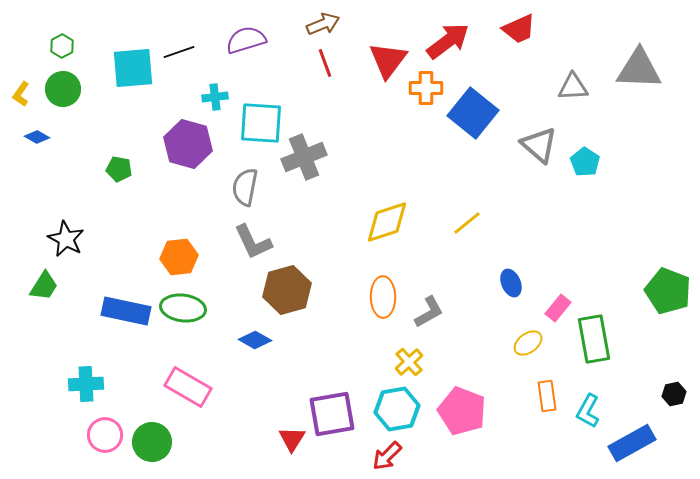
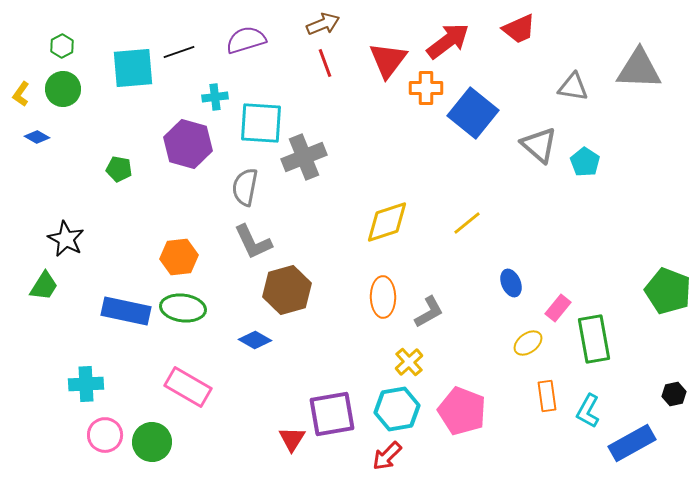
gray triangle at (573, 87): rotated 12 degrees clockwise
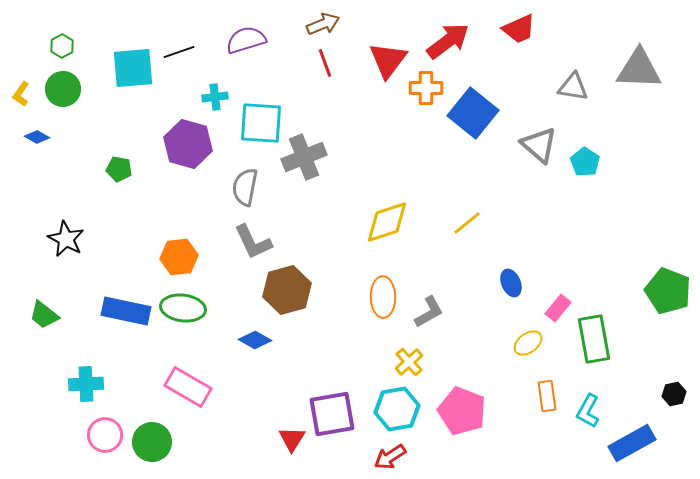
green trapezoid at (44, 286): moved 29 px down; rotated 96 degrees clockwise
red arrow at (387, 456): moved 3 px right, 1 px down; rotated 12 degrees clockwise
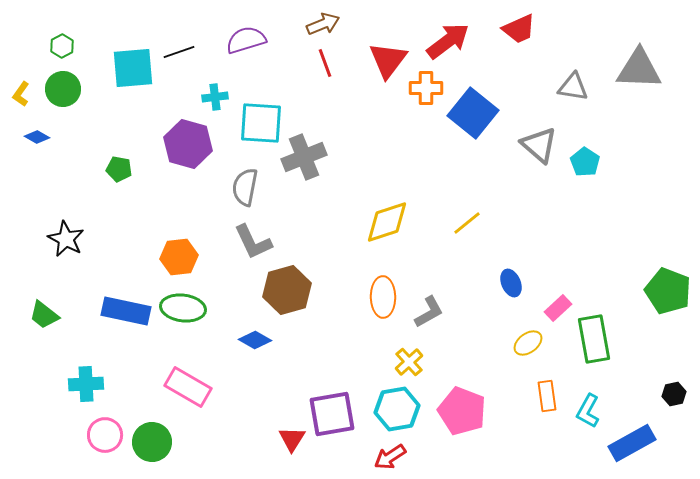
pink rectangle at (558, 308): rotated 8 degrees clockwise
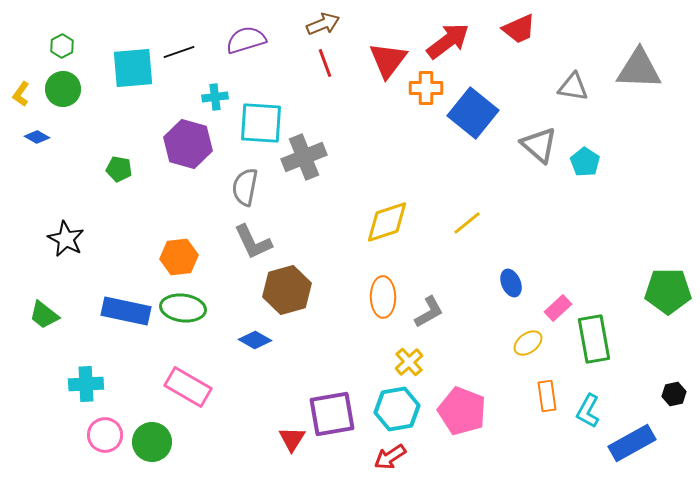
green pentagon at (668, 291): rotated 21 degrees counterclockwise
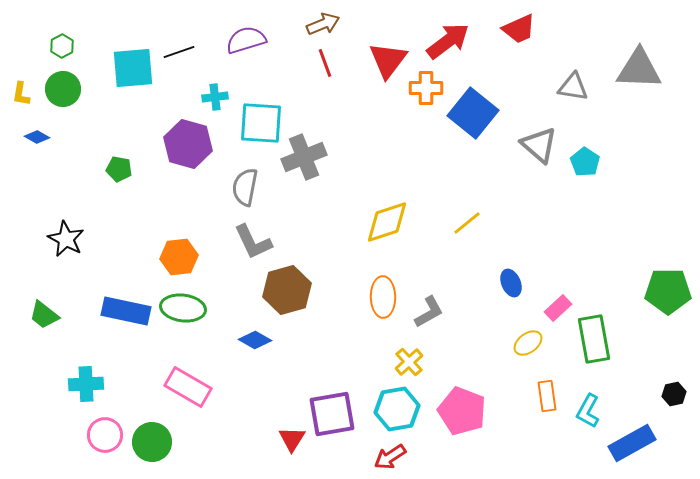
yellow L-shape at (21, 94): rotated 25 degrees counterclockwise
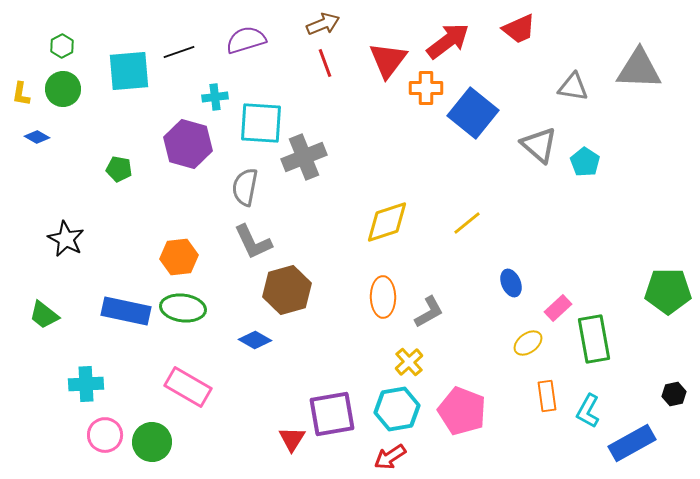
cyan square at (133, 68): moved 4 px left, 3 px down
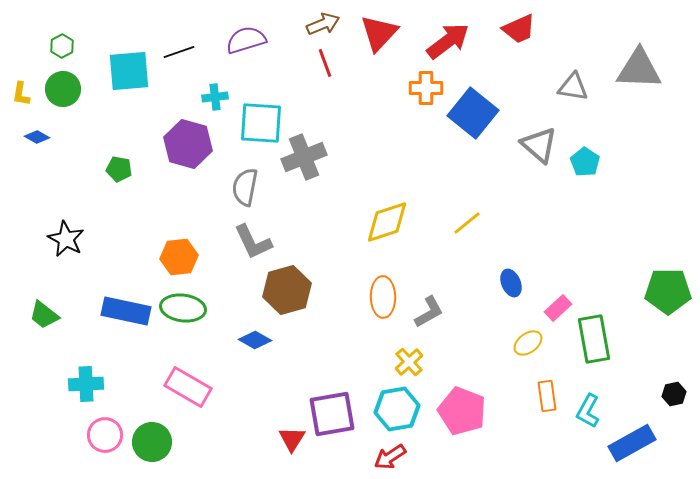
red triangle at (388, 60): moved 9 px left, 27 px up; rotated 6 degrees clockwise
